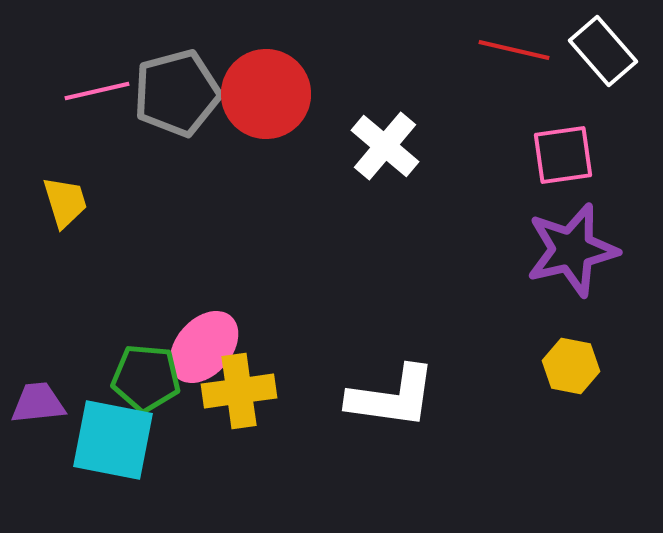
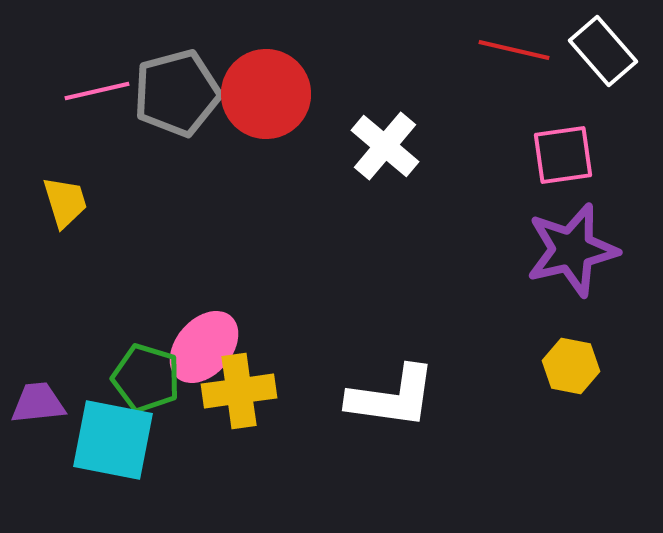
green pentagon: rotated 12 degrees clockwise
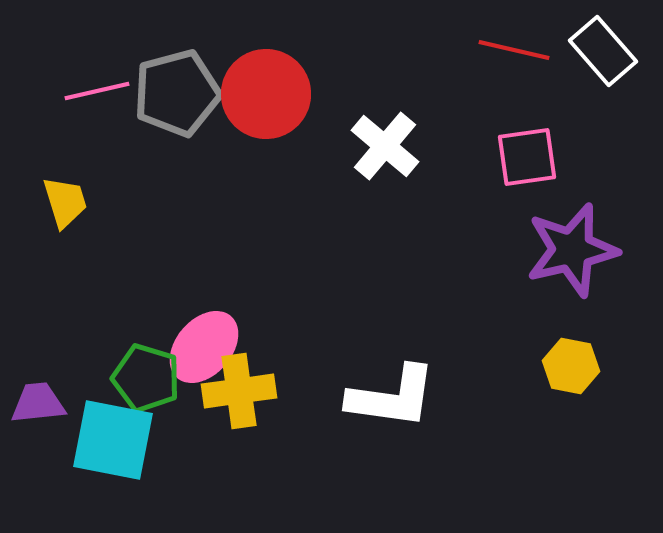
pink square: moved 36 px left, 2 px down
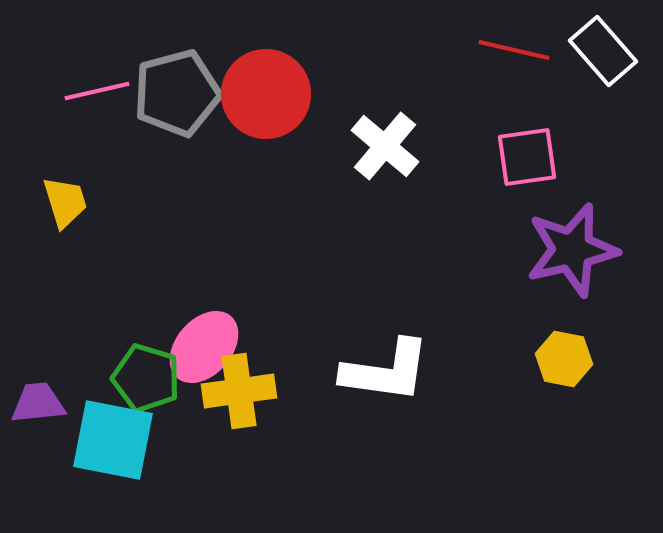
yellow hexagon: moved 7 px left, 7 px up
white L-shape: moved 6 px left, 26 px up
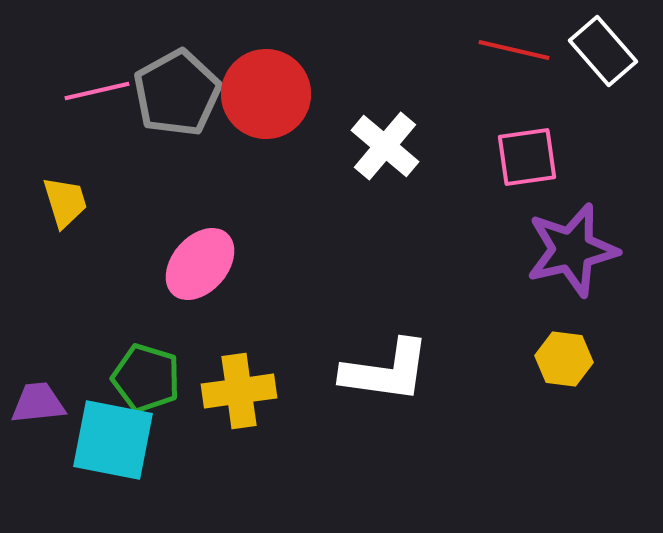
gray pentagon: rotated 14 degrees counterclockwise
pink ellipse: moved 4 px left, 83 px up
yellow hexagon: rotated 4 degrees counterclockwise
